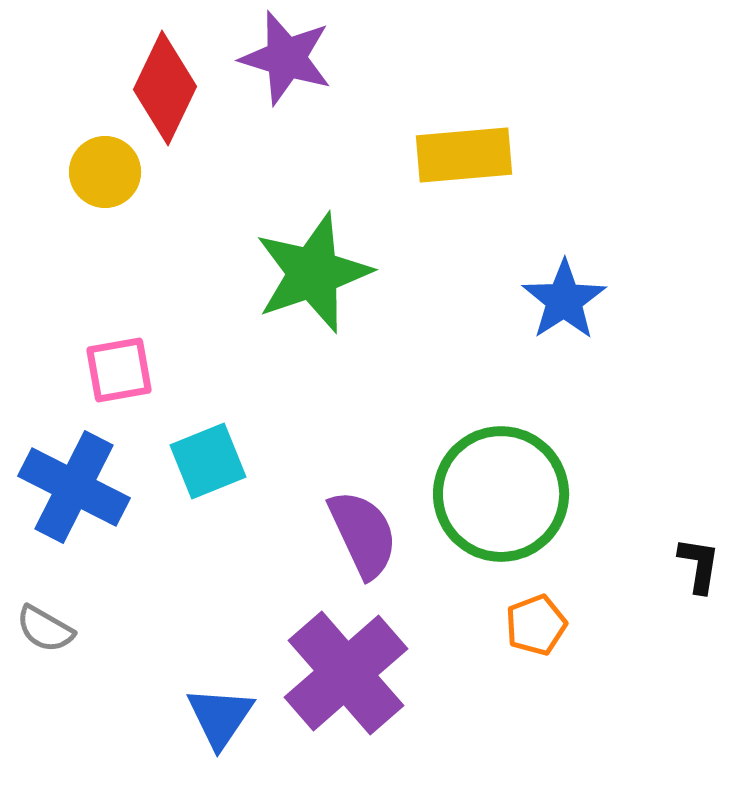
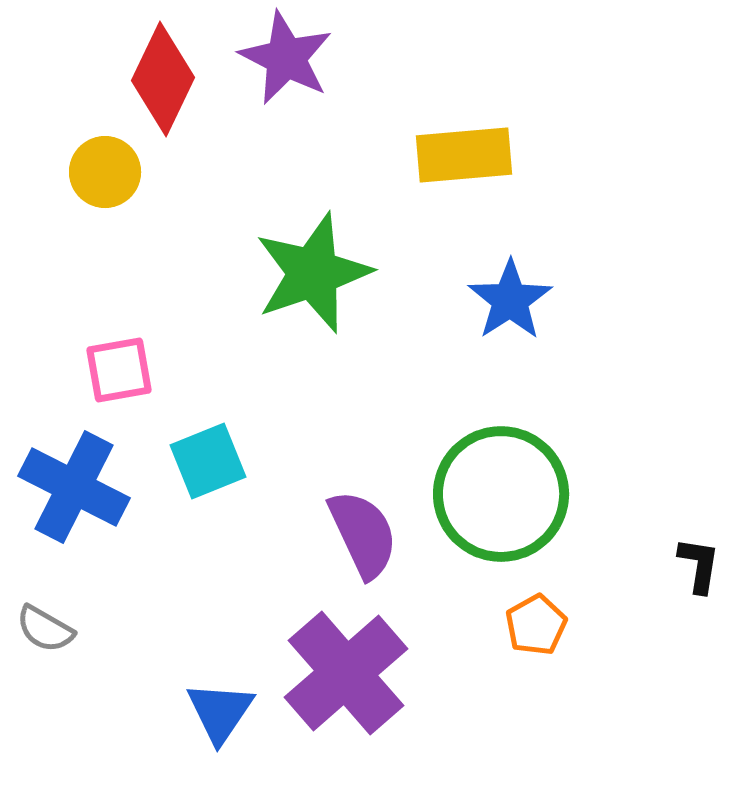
purple star: rotated 10 degrees clockwise
red diamond: moved 2 px left, 9 px up
blue star: moved 54 px left
orange pentagon: rotated 8 degrees counterclockwise
blue triangle: moved 5 px up
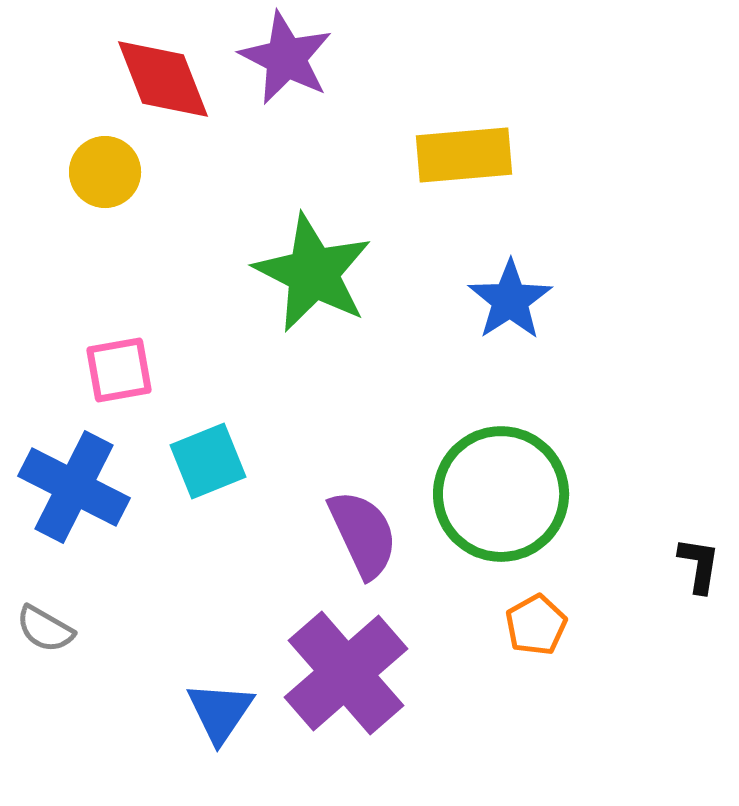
red diamond: rotated 47 degrees counterclockwise
green star: rotated 26 degrees counterclockwise
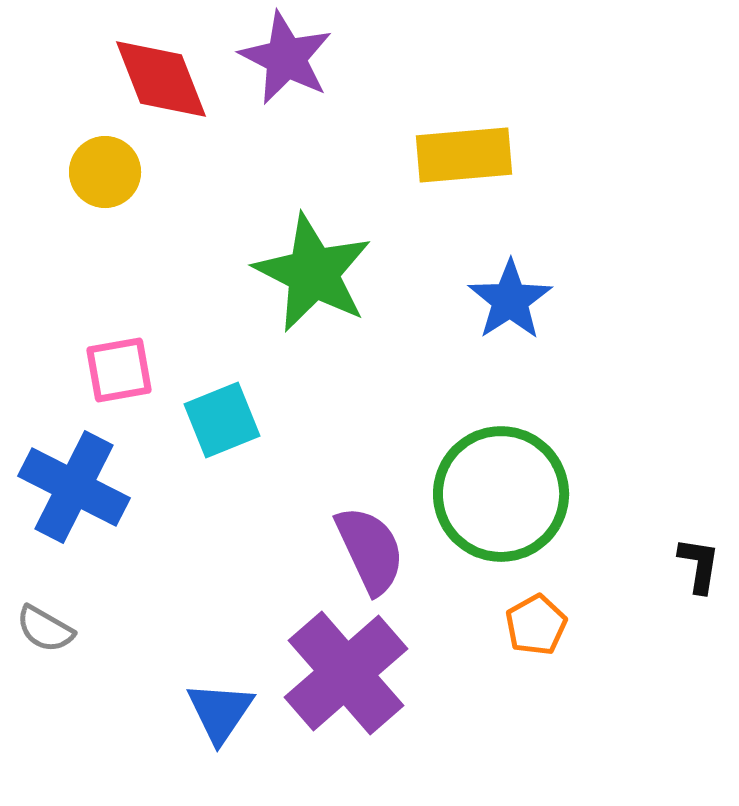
red diamond: moved 2 px left
cyan square: moved 14 px right, 41 px up
purple semicircle: moved 7 px right, 16 px down
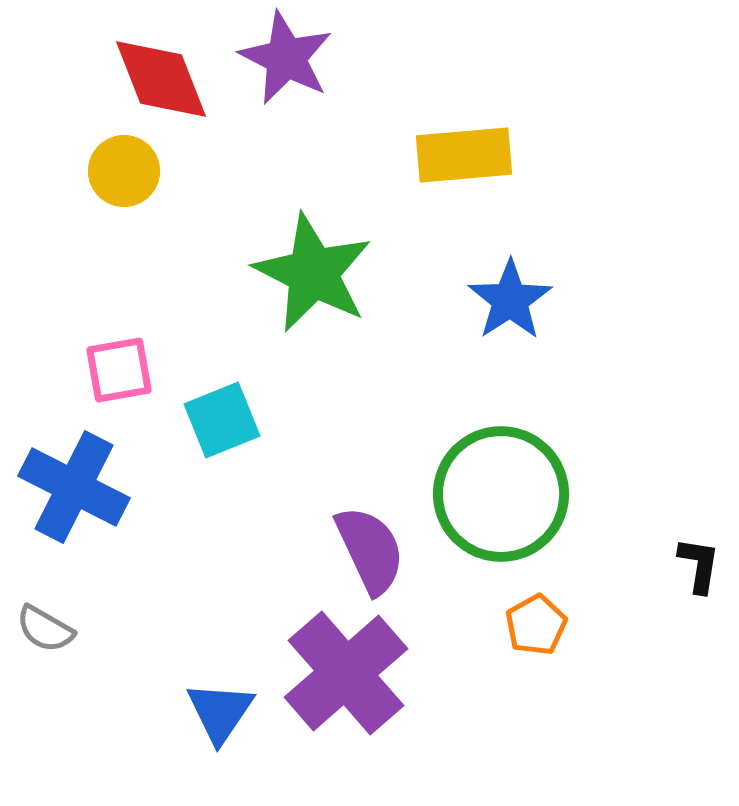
yellow circle: moved 19 px right, 1 px up
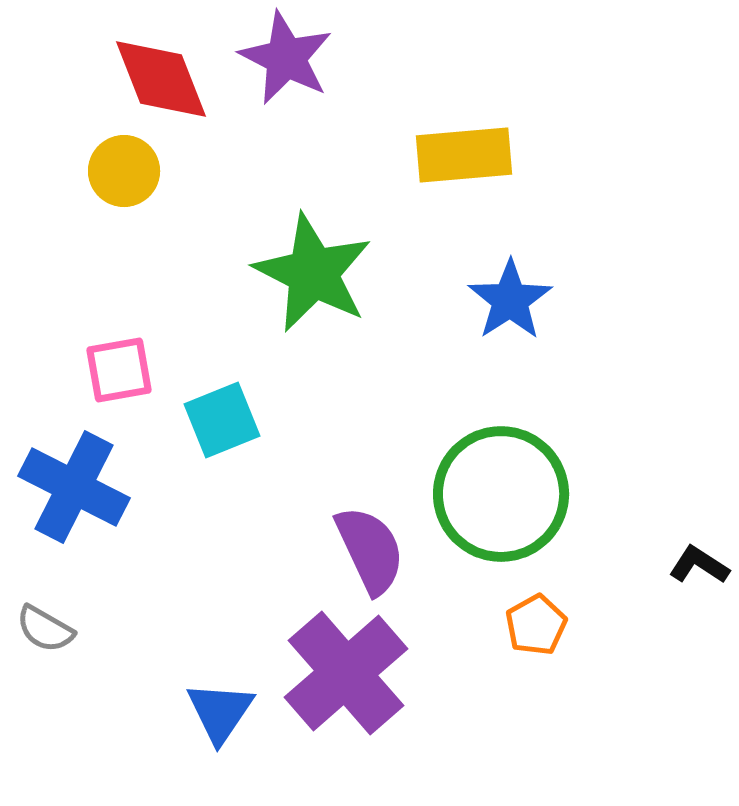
black L-shape: rotated 66 degrees counterclockwise
